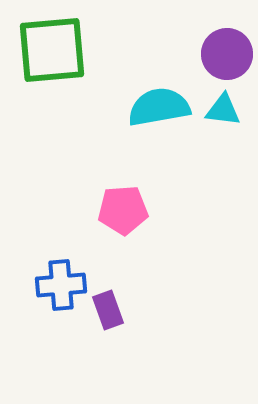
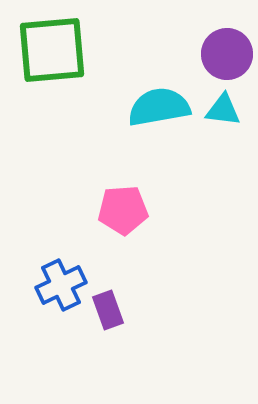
blue cross: rotated 21 degrees counterclockwise
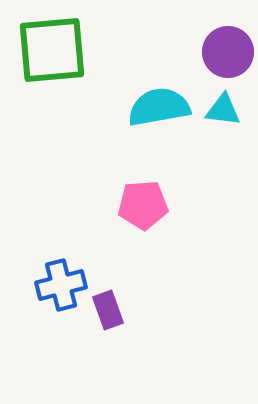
purple circle: moved 1 px right, 2 px up
pink pentagon: moved 20 px right, 5 px up
blue cross: rotated 12 degrees clockwise
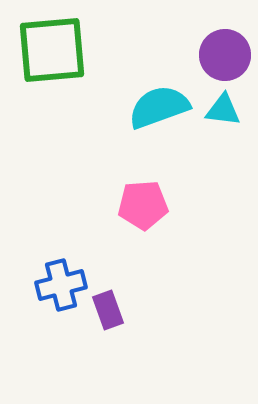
purple circle: moved 3 px left, 3 px down
cyan semicircle: rotated 10 degrees counterclockwise
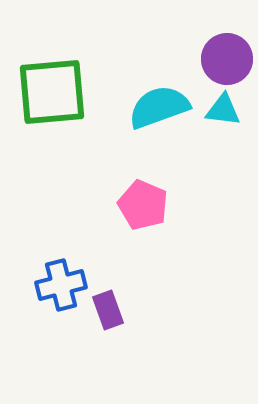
green square: moved 42 px down
purple circle: moved 2 px right, 4 px down
pink pentagon: rotated 27 degrees clockwise
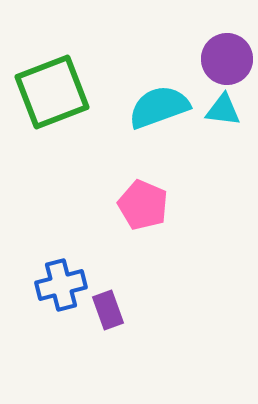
green square: rotated 16 degrees counterclockwise
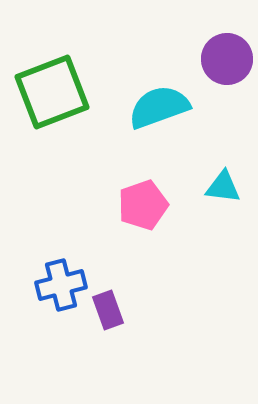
cyan triangle: moved 77 px down
pink pentagon: rotated 30 degrees clockwise
